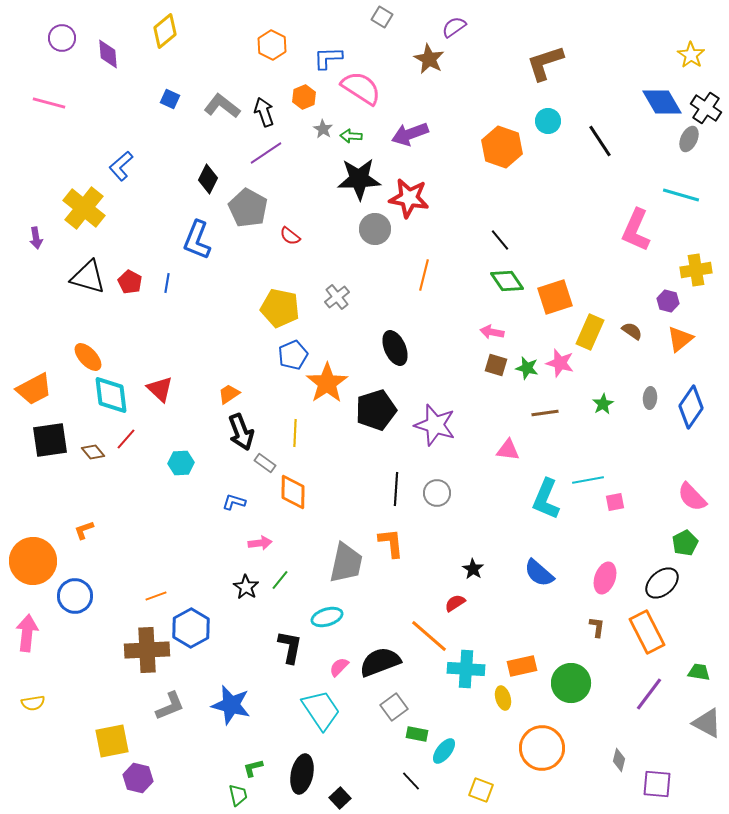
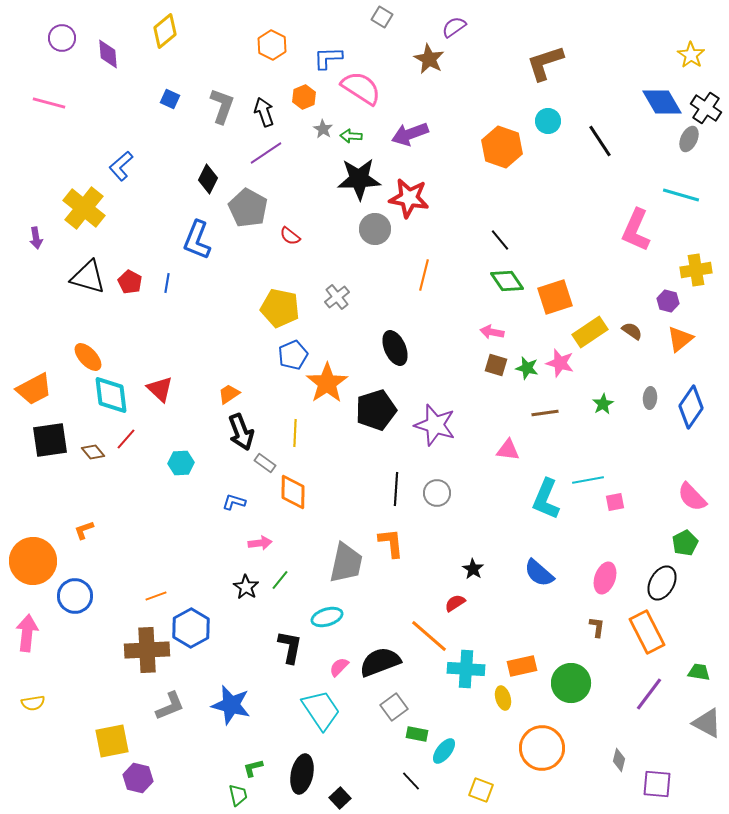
gray L-shape at (222, 106): rotated 72 degrees clockwise
yellow rectangle at (590, 332): rotated 32 degrees clockwise
black ellipse at (662, 583): rotated 20 degrees counterclockwise
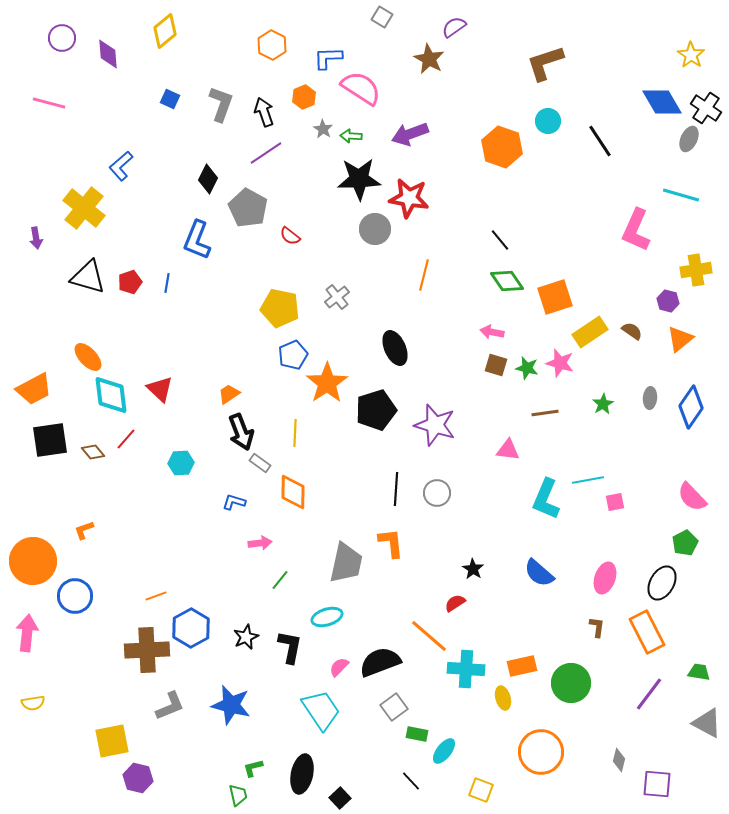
gray L-shape at (222, 106): moved 1 px left, 2 px up
red pentagon at (130, 282): rotated 25 degrees clockwise
gray rectangle at (265, 463): moved 5 px left
black star at (246, 587): moved 50 px down; rotated 15 degrees clockwise
orange circle at (542, 748): moved 1 px left, 4 px down
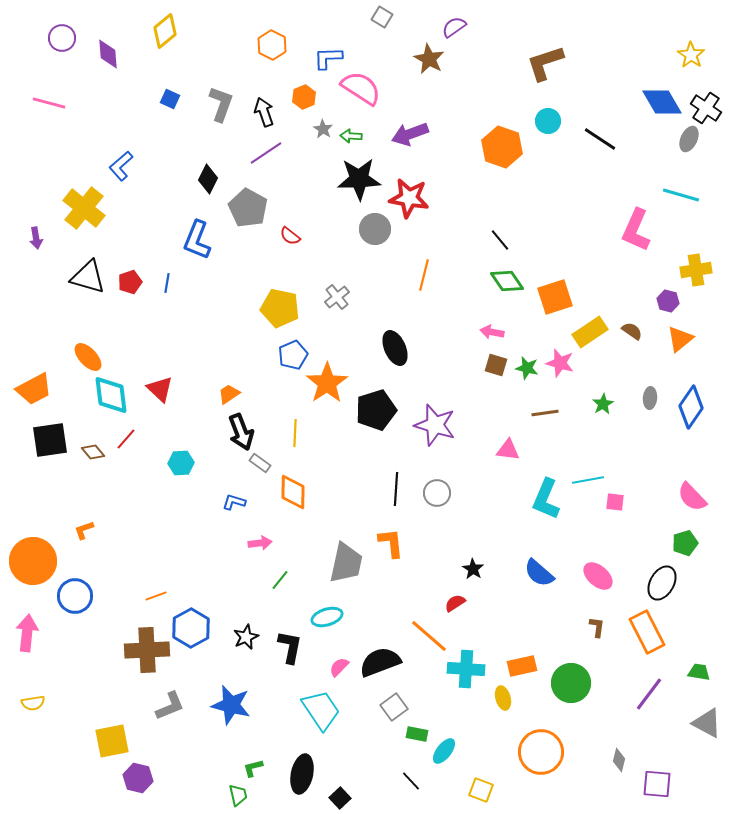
black line at (600, 141): moved 2 px up; rotated 24 degrees counterclockwise
pink square at (615, 502): rotated 18 degrees clockwise
green pentagon at (685, 543): rotated 10 degrees clockwise
pink ellipse at (605, 578): moved 7 px left, 2 px up; rotated 68 degrees counterclockwise
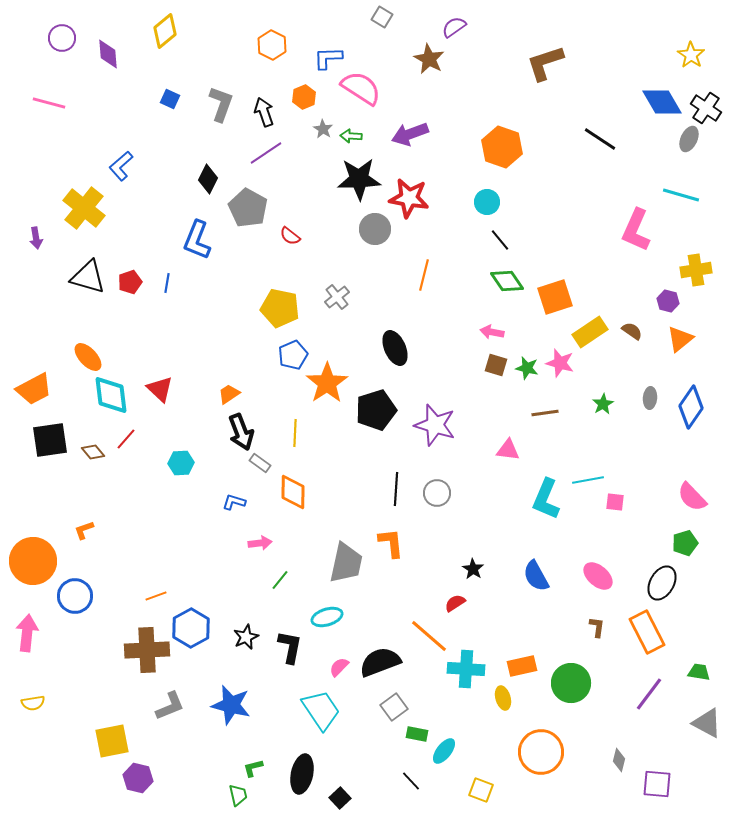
cyan circle at (548, 121): moved 61 px left, 81 px down
blue semicircle at (539, 573): moved 3 px left, 3 px down; rotated 20 degrees clockwise
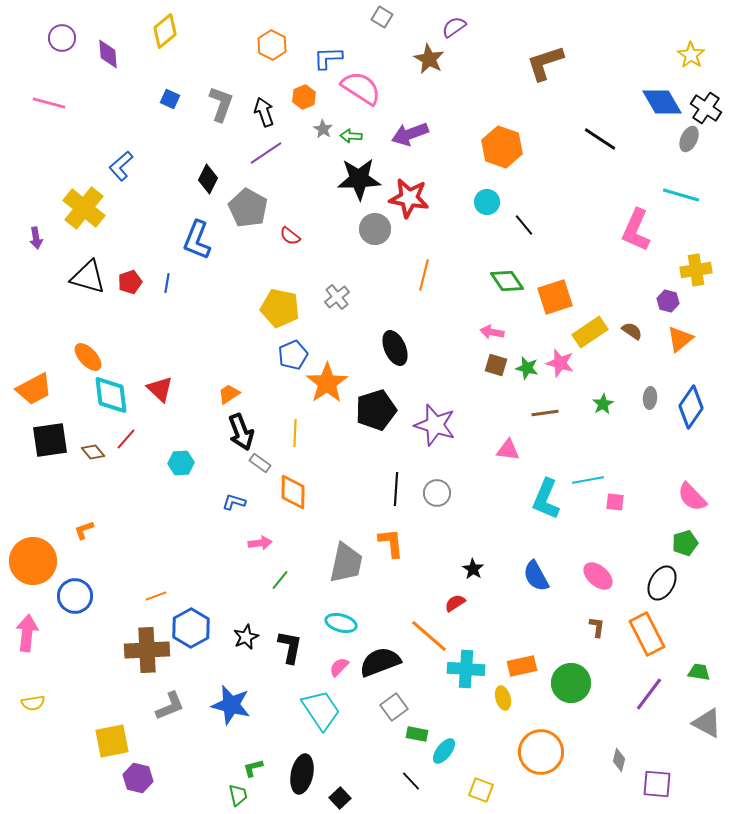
black line at (500, 240): moved 24 px right, 15 px up
cyan ellipse at (327, 617): moved 14 px right, 6 px down; rotated 32 degrees clockwise
orange rectangle at (647, 632): moved 2 px down
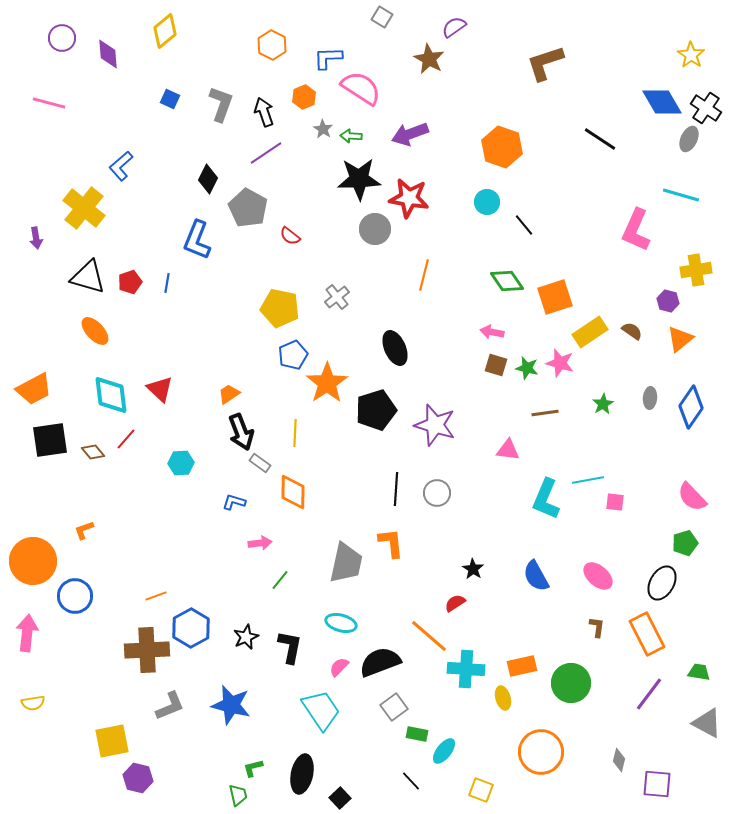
orange ellipse at (88, 357): moved 7 px right, 26 px up
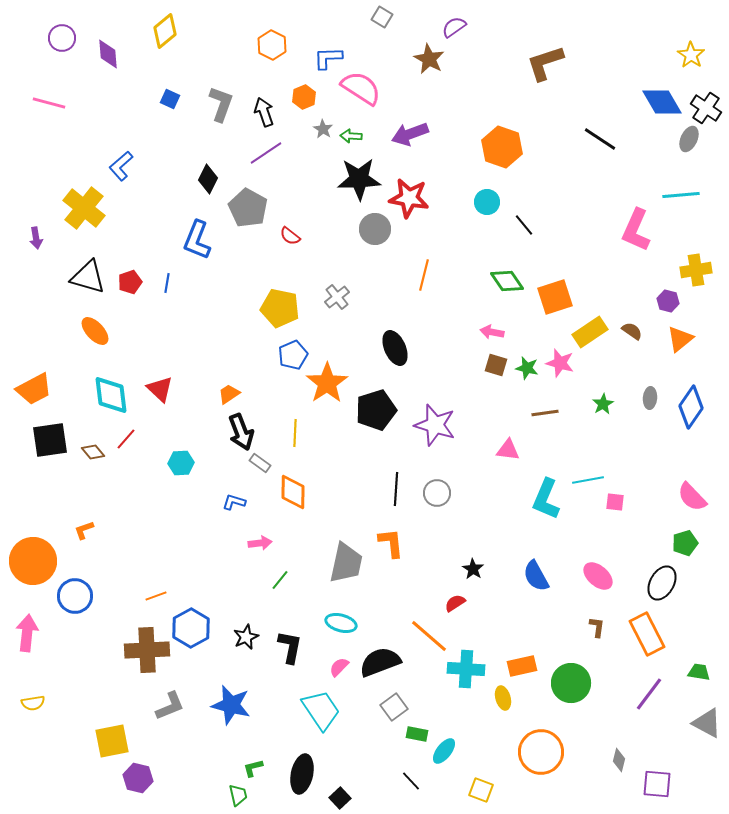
cyan line at (681, 195): rotated 21 degrees counterclockwise
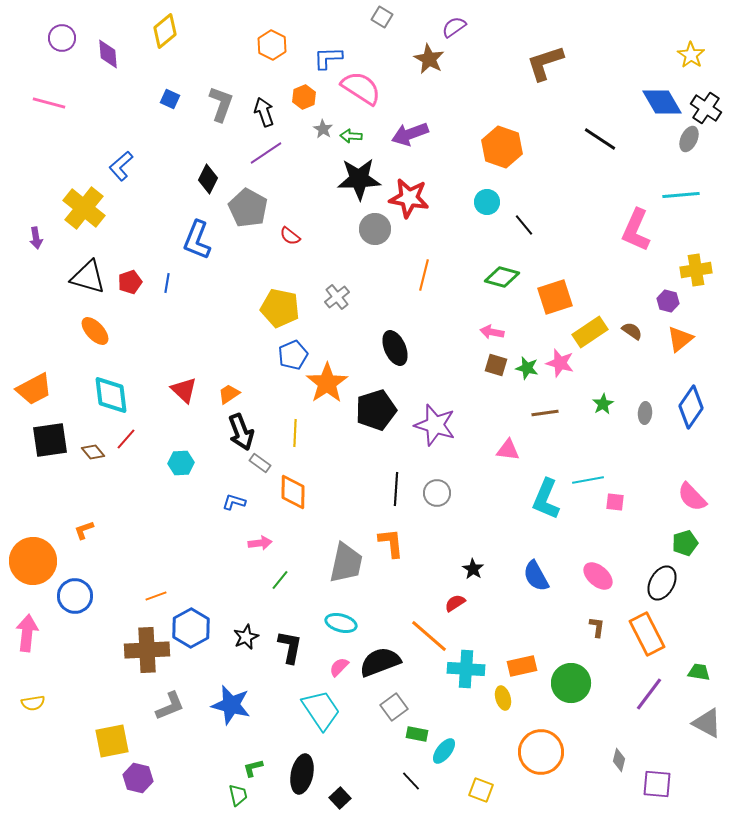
green diamond at (507, 281): moved 5 px left, 4 px up; rotated 40 degrees counterclockwise
red triangle at (160, 389): moved 24 px right, 1 px down
gray ellipse at (650, 398): moved 5 px left, 15 px down
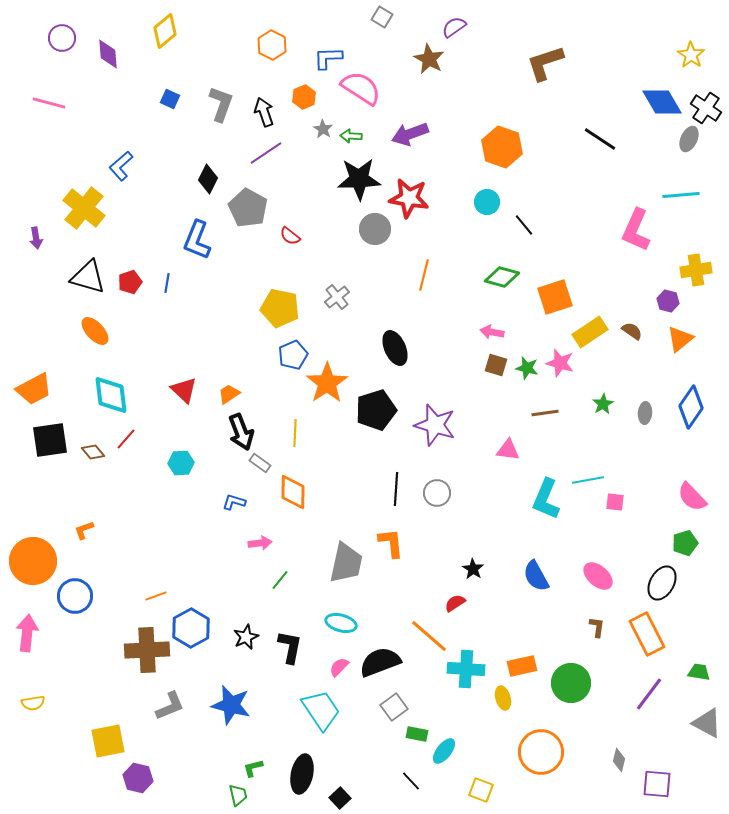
yellow square at (112, 741): moved 4 px left
